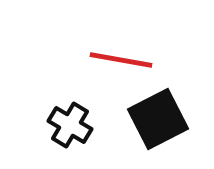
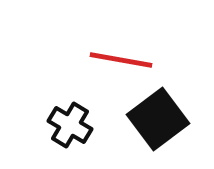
black square: rotated 10 degrees counterclockwise
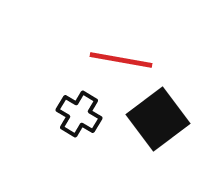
black cross: moved 9 px right, 11 px up
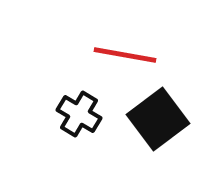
red line: moved 4 px right, 5 px up
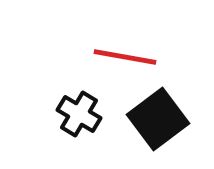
red line: moved 2 px down
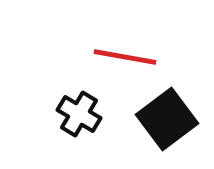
black square: moved 9 px right
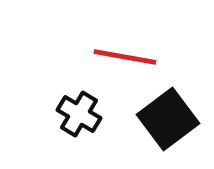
black square: moved 1 px right
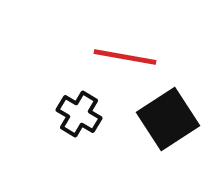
black square: rotated 4 degrees clockwise
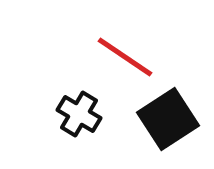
red line: rotated 24 degrees clockwise
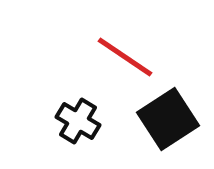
black cross: moved 1 px left, 7 px down
